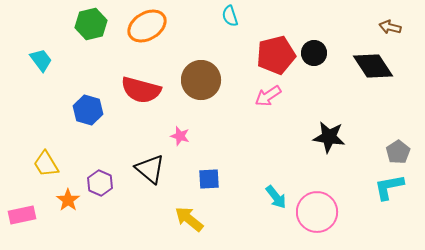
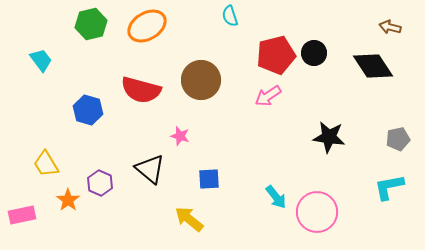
gray pentagon: moved 13 px up; rotated 20 degrees clockwise
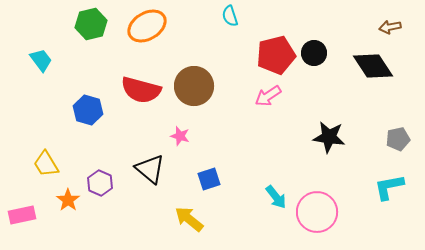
brown arrow: rotated 25 degrees counterclockwise
brown circle: moved 7 px left, 6 px down
blue square: rotated 15 degrees counterclockwise
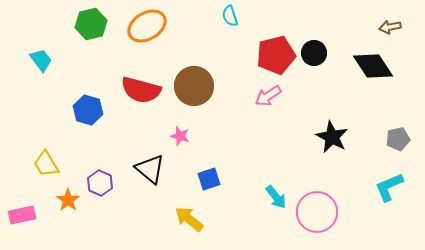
black star: moved 3 px right; rotated 20 degrees clockwise
cyan L-shape: rotated 12 degrees counterclockwise
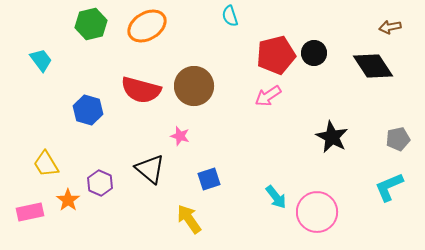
pink rectangle: moved 8 px right, 3 px up
yellow arrow: rotated 16 degrees clockwise
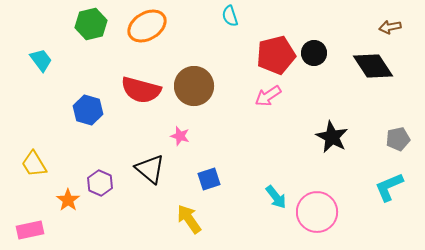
yellow trapezoid: moved 12 px left
pink rectangle: moved 18 px down
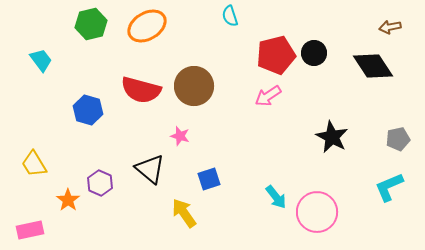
yellow arrow: moved 5 px left, 6 px up
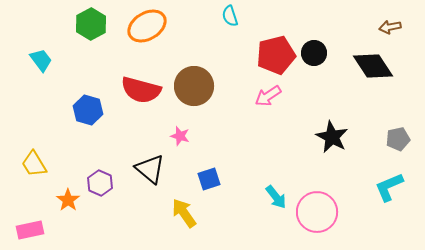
green hexagon: rotated 16 degrees counterclockwise
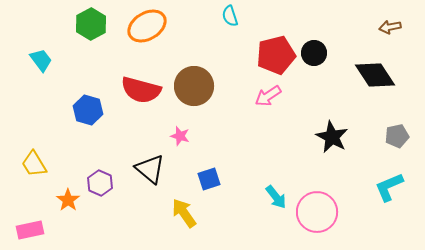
black diamond: moved 2 px right, 9 px down
gray pentagon: moved 1 px left, 3 px up
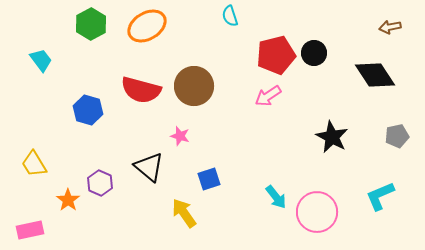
black triangle: moved 1 px left, 2 px up
cyan L-shape: moved 9 px left, 9 px down
